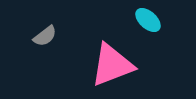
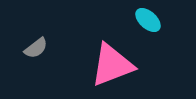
gray semicircle: moved 9 px left, 12 px down
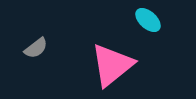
pink triangle: rotated 18 degrees counterclockwise
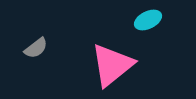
cyan ellipse: rotated 68 degrees counterclockwise
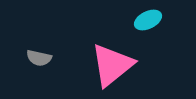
gray semicircle: moved 3 px right, 10 px down; rotated 50 degrees clockwise
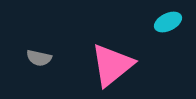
cyan ellipse: moved 20 px right, 2 px down
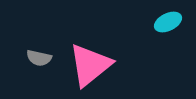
pink triangle: moved 22 px left
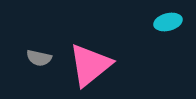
cyan ellipse: rotated 12 degrees clockwise
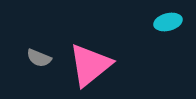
gray semicircle: rotated 10 degrees clockwise
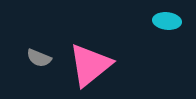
cyan ellipse: moved 1 px left, 1 px up; rotated 20 degrees clockwise
